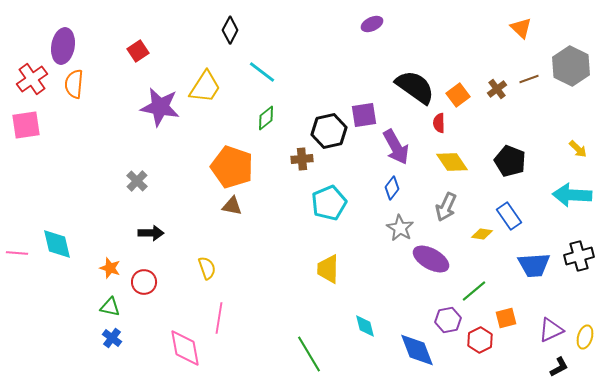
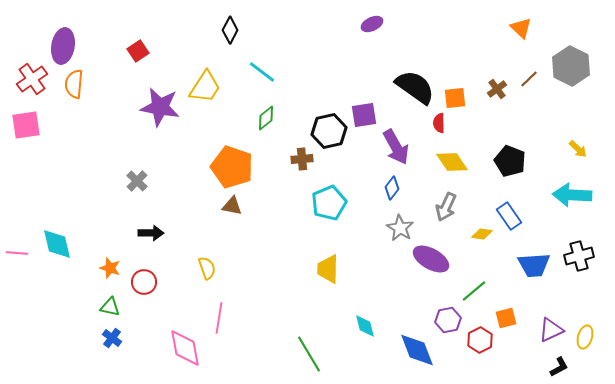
brown line at (529, 79): rotated 24 degrees counterclockwise
orange square at (458, 95): moved 3 px left, 3 px down; rotated 30 degrees clockwise
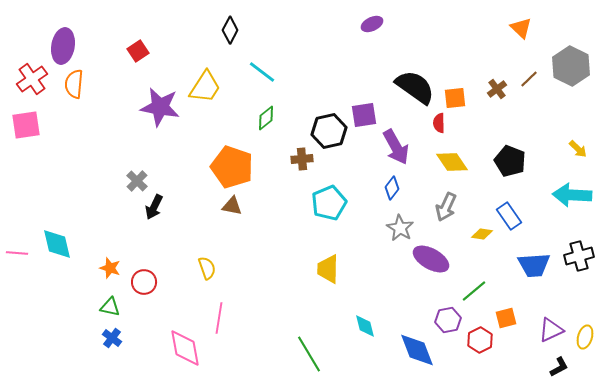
black arrow at (151, 233): moved 3 px right, 26 px up; rotated 115 degrees clockwise
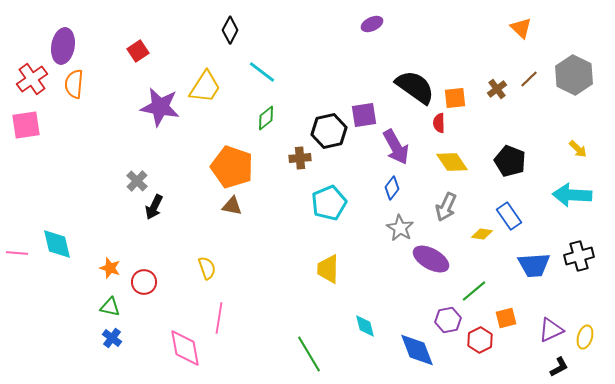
gray hexagon at (571, 66): moved 3 px right, 9 px down
brown cross at (302, 159): moved 2 px left, 1 px up
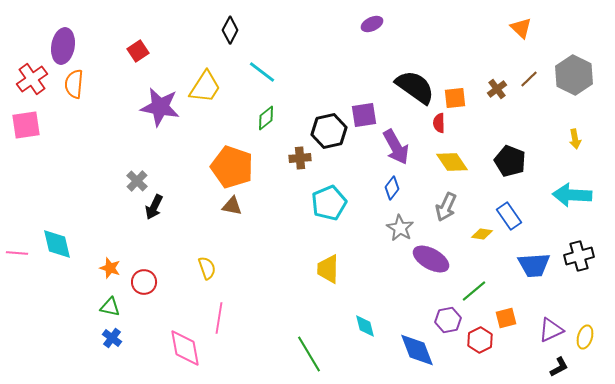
yellow arrow at (578, 149): moved 3 px left, 10 px up; rotated 36 degrees clockwise
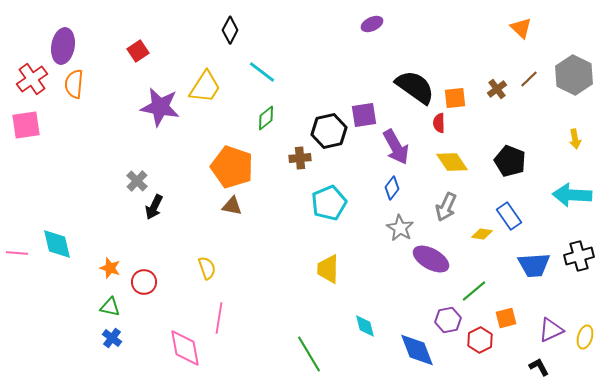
black L-shape at (559, 367): moved 20 px left; rotated 90 degrees counterclockwise
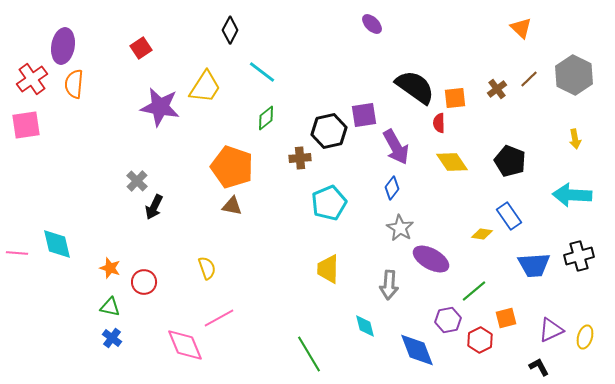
purple ellipse at (372, 24): rotated 70 degrees clockwise
red square at (138, 51): moved 3 px right, 3 px up
gray arrow at (446, 207): moved 57 px left, 78 px down; rotated 20 degrees counterclockwise
pink line at (219, 318): rotated 52 degrees clockwise
pink diamond at (185, 348): moved 3 px up; rotated 12 degrees counterclockwise
